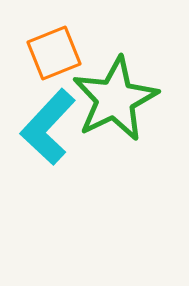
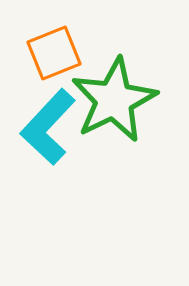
green star: moved 1 px left, 1 px down
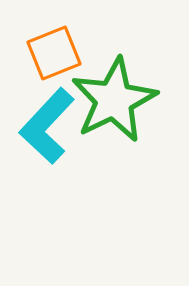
cyan L-shape: moved 1 px left, 1 px up
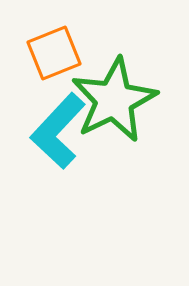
cyan L-shape: moved 11 px right, 5 px down
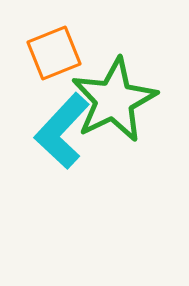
cyan L-shape: moved 4 px right
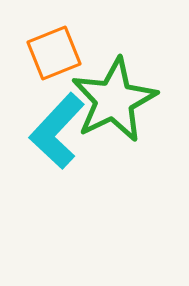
cyan L-shape: moved 5 px left
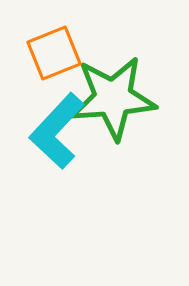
green star: moved 1 px left, 2 px up; rotated 22 degrees clockwise
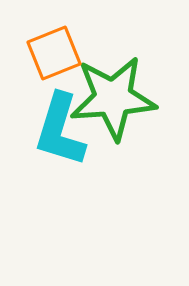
cyan L-shape: moved 3 px right, 1 px up; rotated 26 degrees counterclockwise
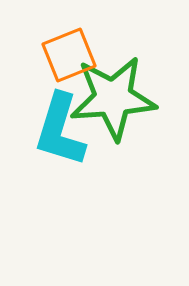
orange square: moved 15 px right, 2 px down
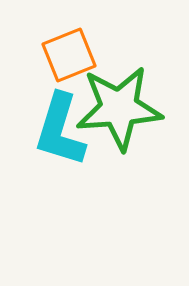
green star: moved 6 px right, 10 px down
